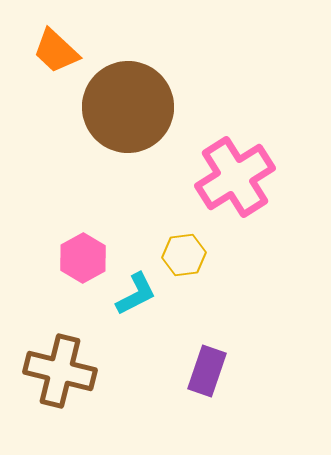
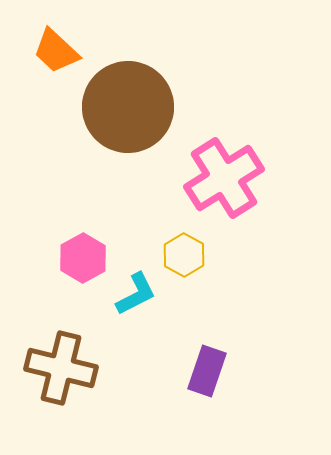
pink cross: moved 11 px left, 1 px down
yellow hexagon: rotated 24 degrees counterclockwise
brown cross: moved 1 px right, 3 px up
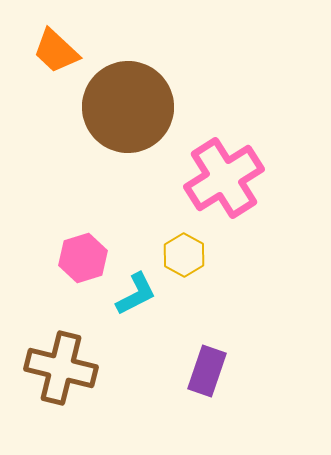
pink hexagon: rotated 12 degrees clockwise
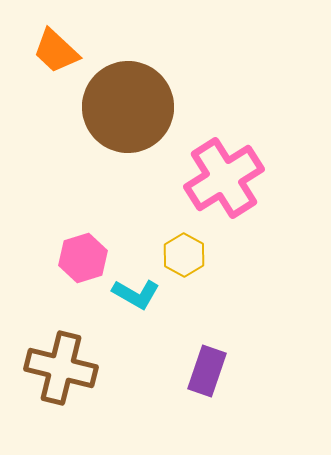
cyan L-shape: rotated 57 degrees clockwise
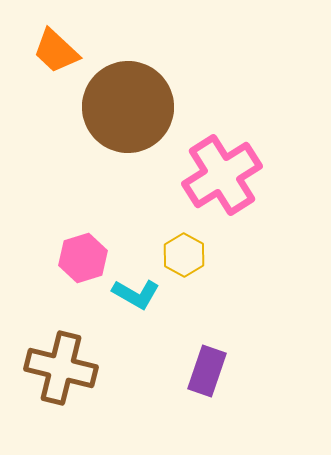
pink cross: moved 2 px left, 3 px up
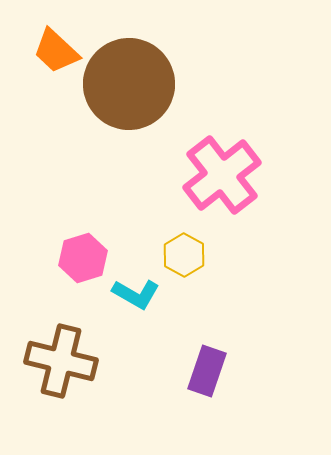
brown circle: moved 1 px right, 23 px up
pink cross: rotated 6 degrees counterclockwise
brown cross: moved 7 px up
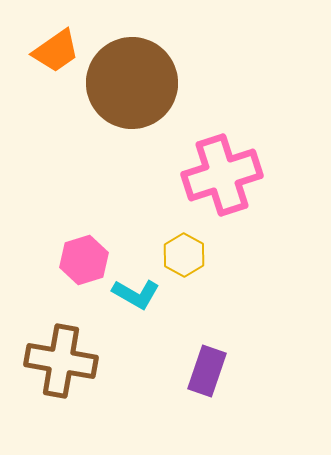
orange trapezoid: rotated 78 degrees counterclockwise
brown circle: moved 3 px right, 1 px up
pink cross: rotated 20 degrees clockwise
pink hexagon: moved 1 px right, 2 px down
brown cross: rotated 4 degrees counterclockwise
